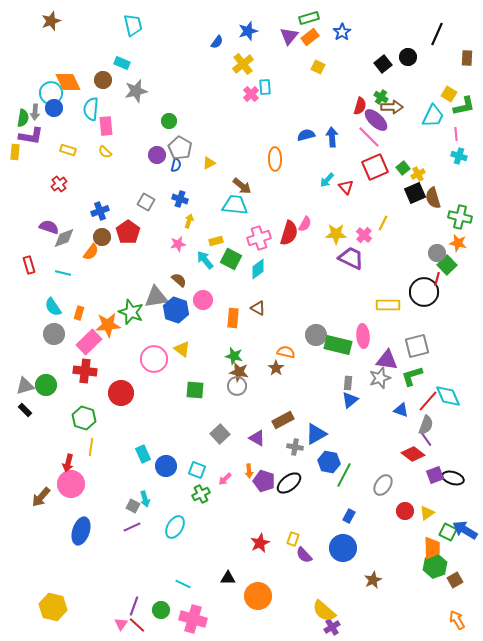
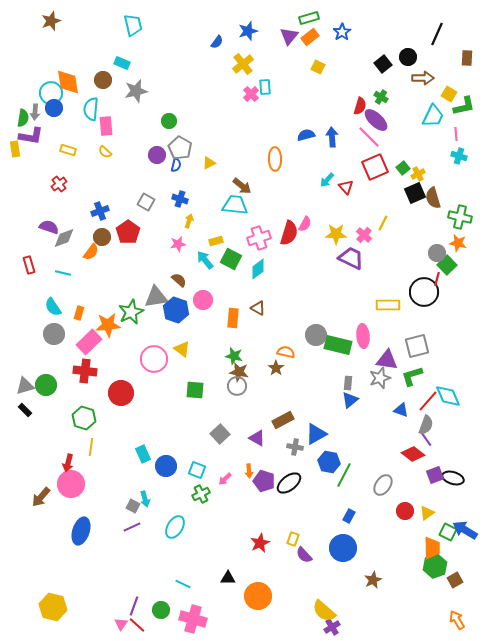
orange diamond at (68, 82): rotated 16 degrees clockwise
brown arrow at (392, 107): moved 31 px right, 29 px up
yellow rectangle at (15, 152): moved 3 px up; rotated 14 degrees counterclockwise
green star at (131, 312): rotated 25 degrees clockwise
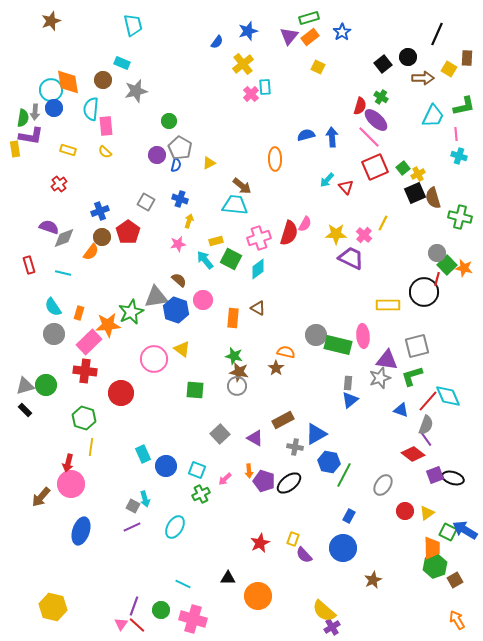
cyan circle at (51, 93): moved 3 px up
yellow square at (449, 94): moved 25 px up
orange star at (458, 243): moved 6 px right, 25 px down
purple triangle at (257, 438): moved 2 px left
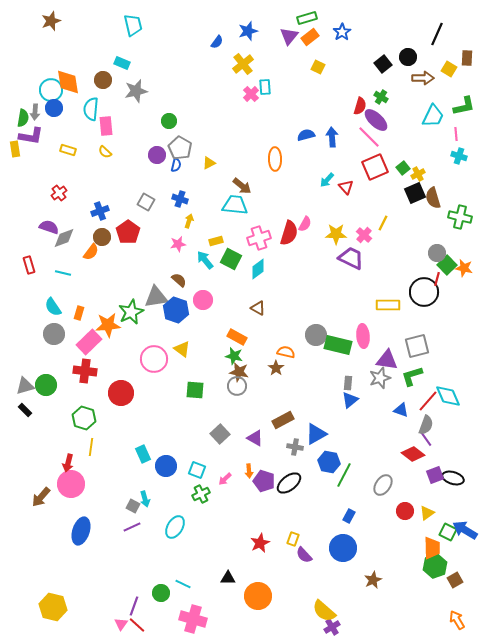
green rectangle at (309, 18): moved 2 px left
red cross at (59, 184): moved 9 px down
orange rectangle at (233, 318): moved 4 px right, 19 px down; rotated 66 degrees counterclockwise
green circle at (161, 610): moved 17 px up
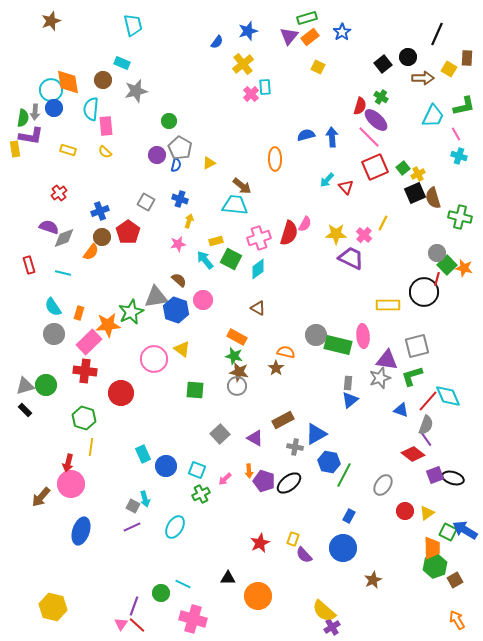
pink line at (456, 134): rotated 24 degrees counterclockwise
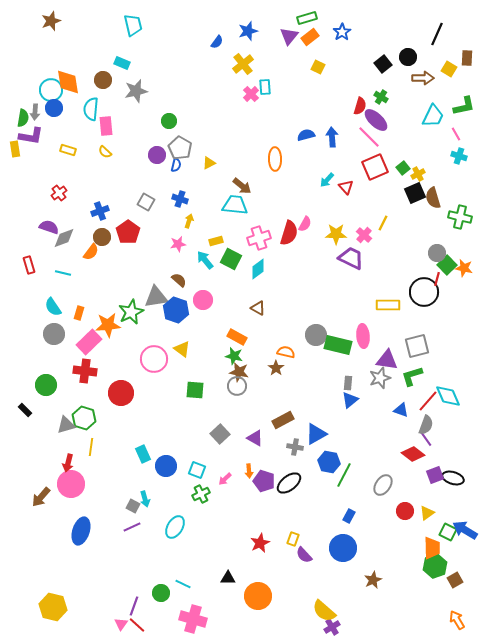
gray triangle at (25, 386): moved 41 px right, 39 px down
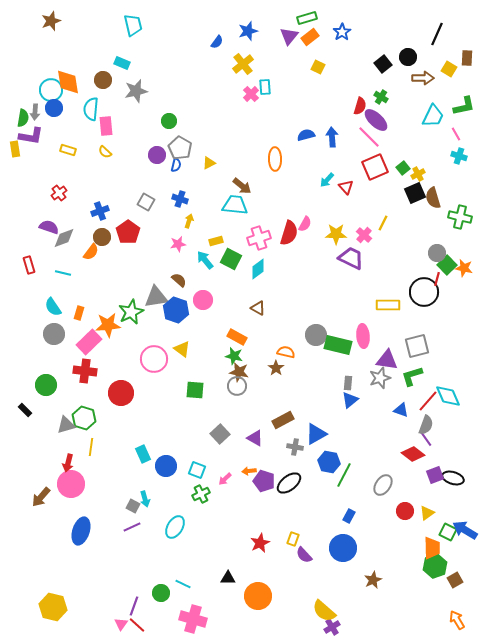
orange arrow at (249, 471): rotated 88 degrees clockwise
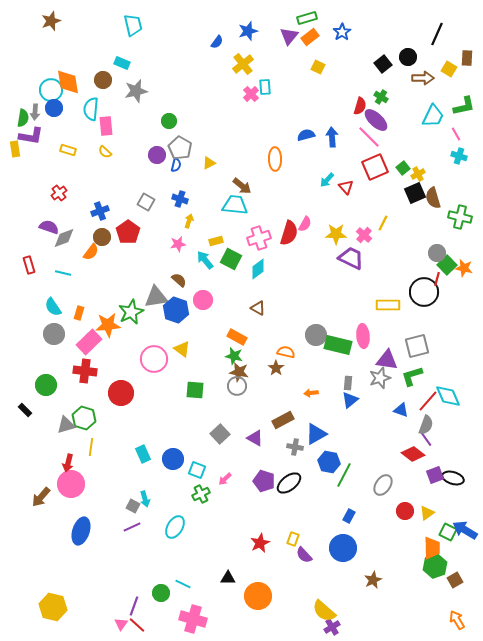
blue circle at (166, 466): moved 7 px right, 7 px up
orange arrow at (249, 471): moved 62 px right, 78 px up
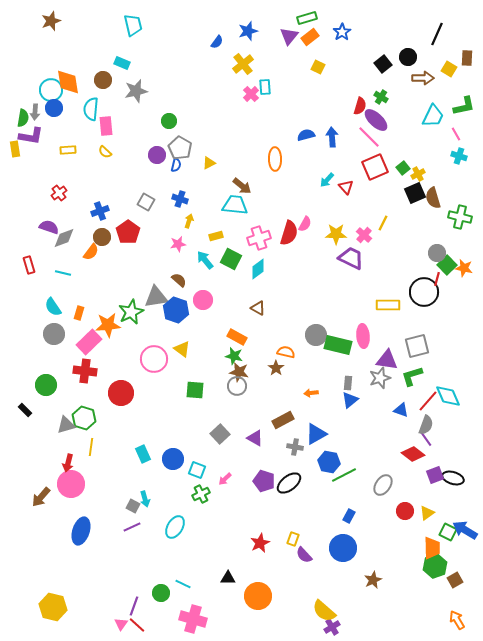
yellow rectangle at (68, 150): rotated 21 degrees counterclockwise
yellow rectangle at (216, 241): moved 5 px up
green line at (344, 475): rotated 35 degrees clockwise
